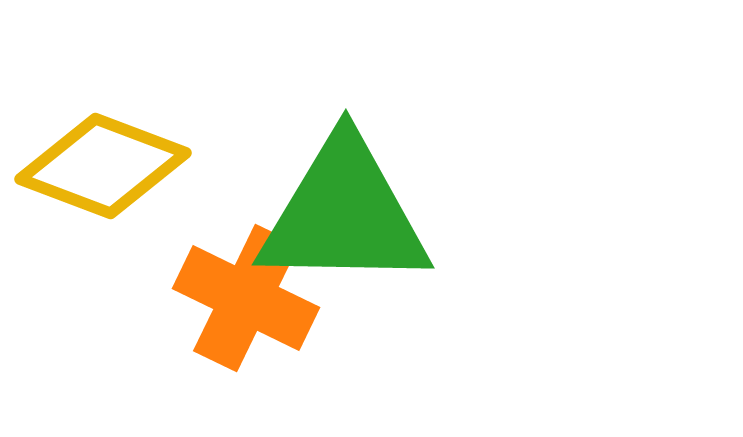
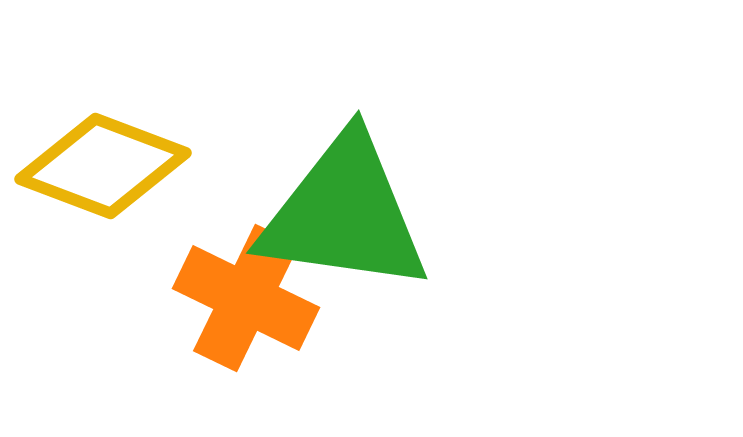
green triangle: rotated 7 degrees clockwise
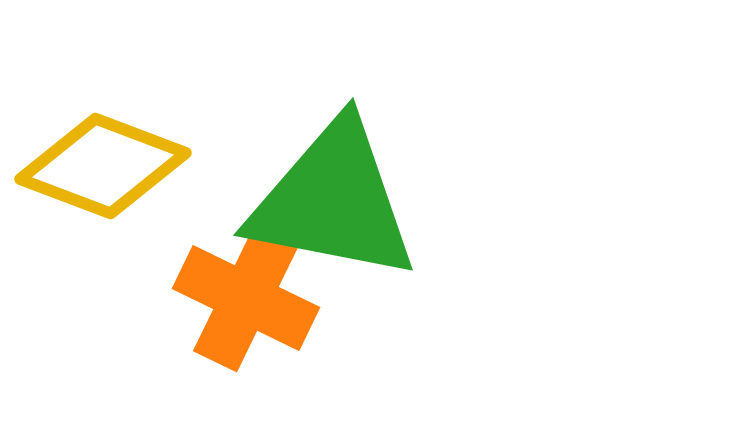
green triangle: moved 11 px left, 13 px up; rotated 3 degrees clockwise
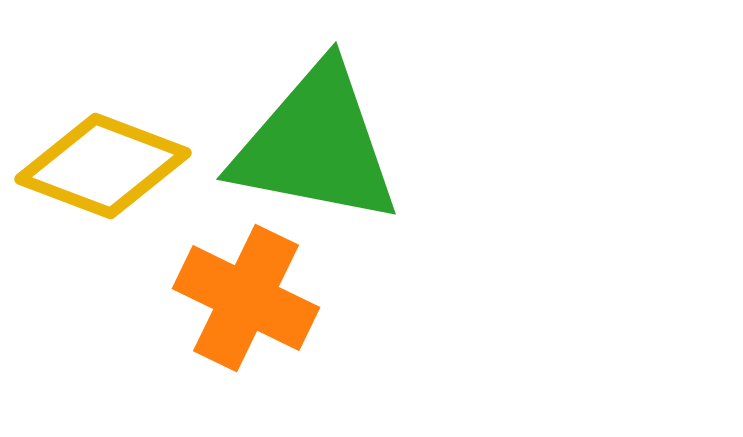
green triangle: moved 17 px left, 56 px up
